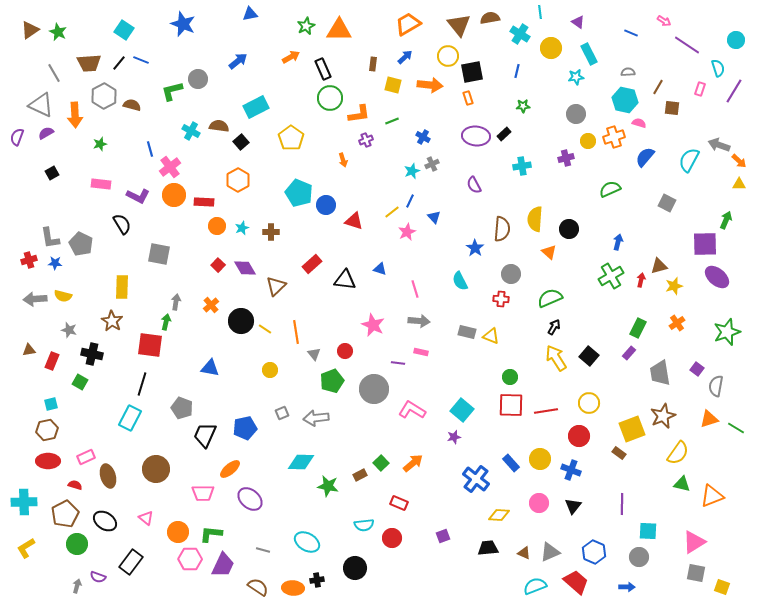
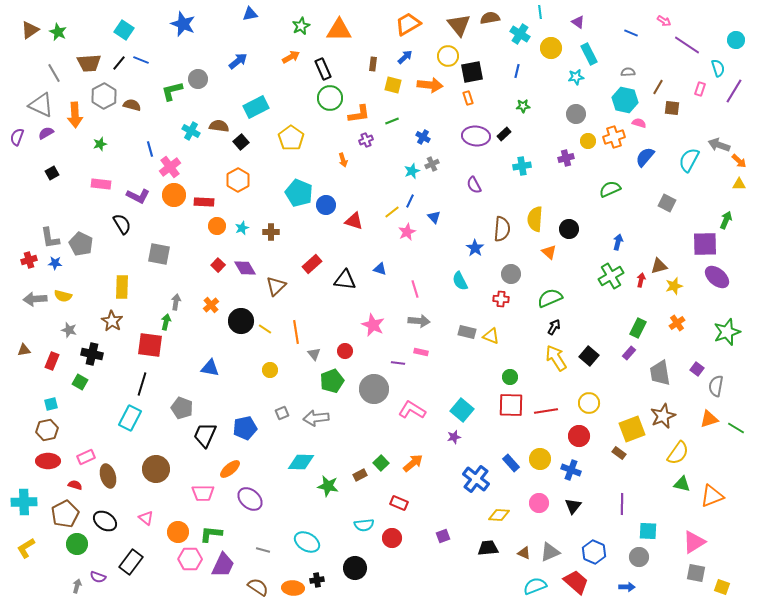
green star at (306, 26): moved 5 px left
brown triangle at (29, 350): moved 5 px left
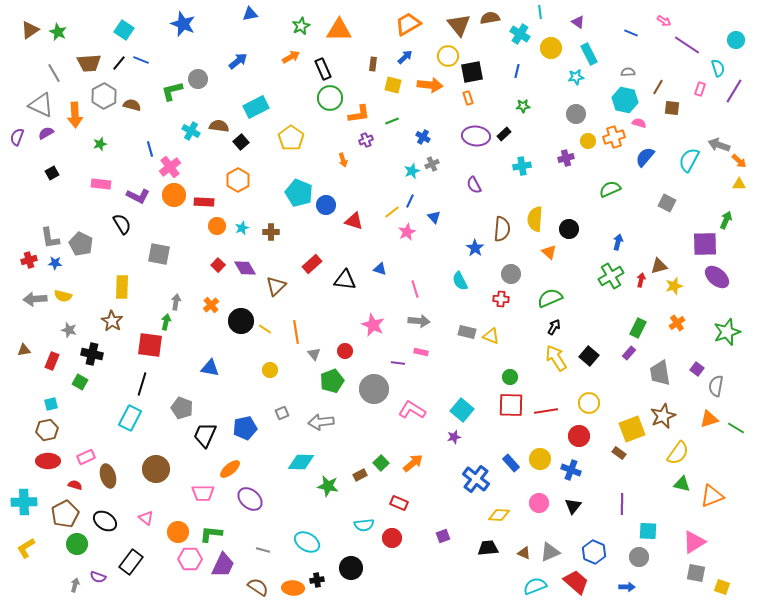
gray arrow at (316, 418): moved 5 px right, 4 px down
black circle at (355, 568): moved 4 px left
gray arrow at (77, 586): moved 2 px left, 1 px up
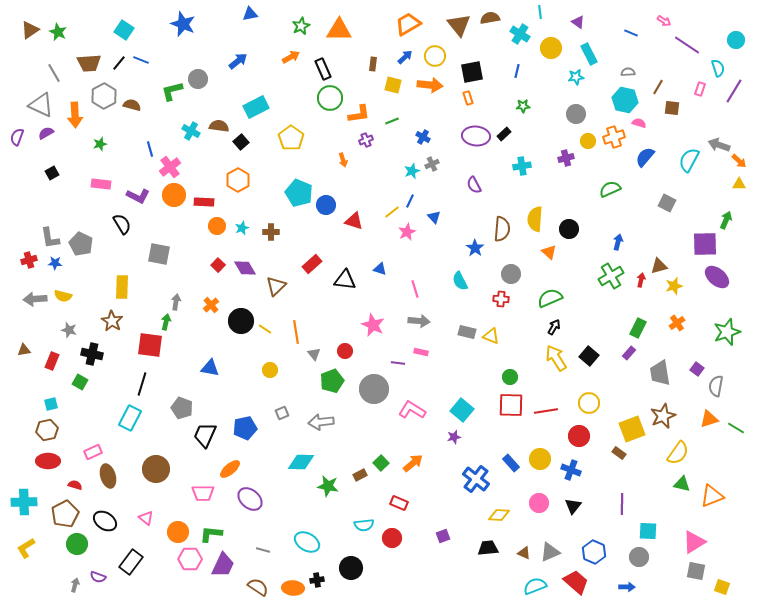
yellow circle at (448, 56): moved 13 px left
pink rectangle at (86, 457): moved 7 px right, 5 px up
gray square at (696, 573): moved 2 px up
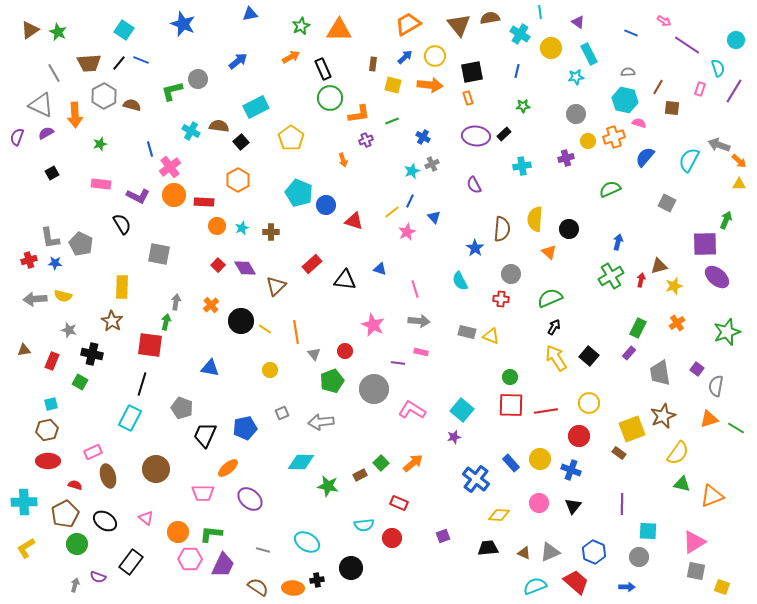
orange ellipse at (230, 469): moved 2 px left, 1 px up
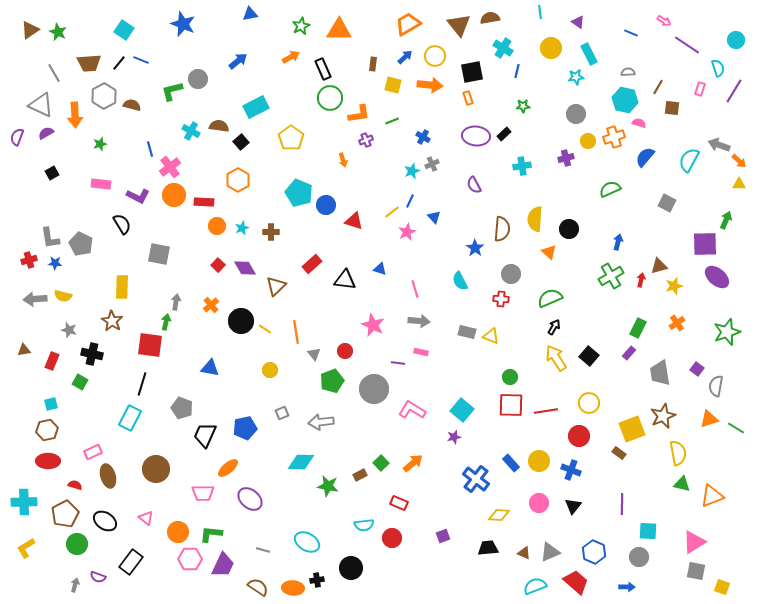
cyan cross at (520, 34): moved 17 px left, 14 px down
yellow semicircle at (678, 453): rotated 45 degrees counterclockwise
yellow circle at (540, 459): moved 1 px left, 2 px down
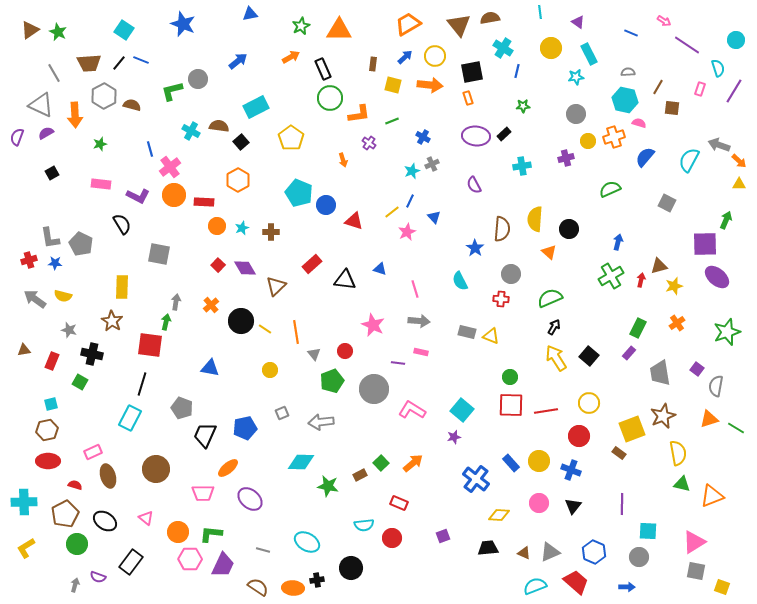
purple cross at (366, 140): moved 3 px right, 3 px down; rotated 32 degrees counterclockwise
gray arrow at (35, 299): rotated 40 degrees clockwise
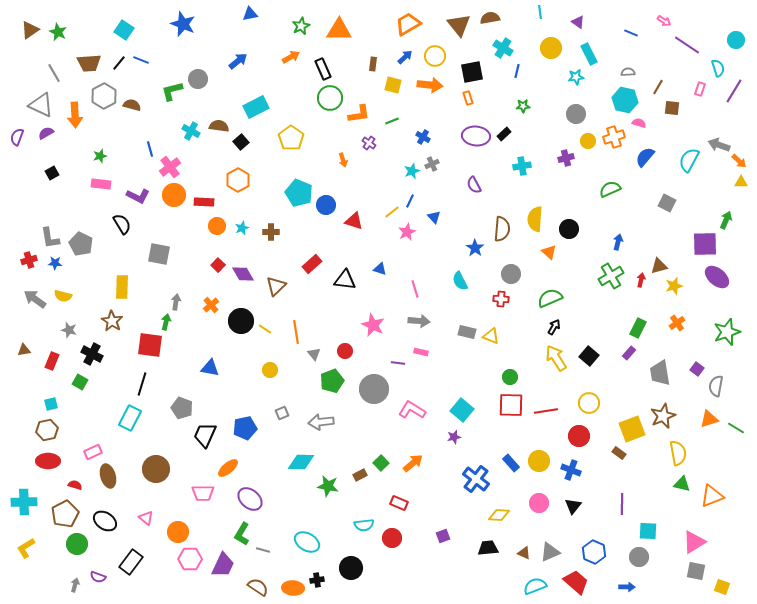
green star at (100, 144): moved 12 px down
yellow triangle at (739, 184): moved 2 px right, 2 px up
purple diamond at (245, 268): moved 2 px left, 6 px down
black cross at (92, 354): rotated 15 degrees clockwise
green L-shape at (211, 534): moved 31 px right; rotated 65 degrees counterclockwise
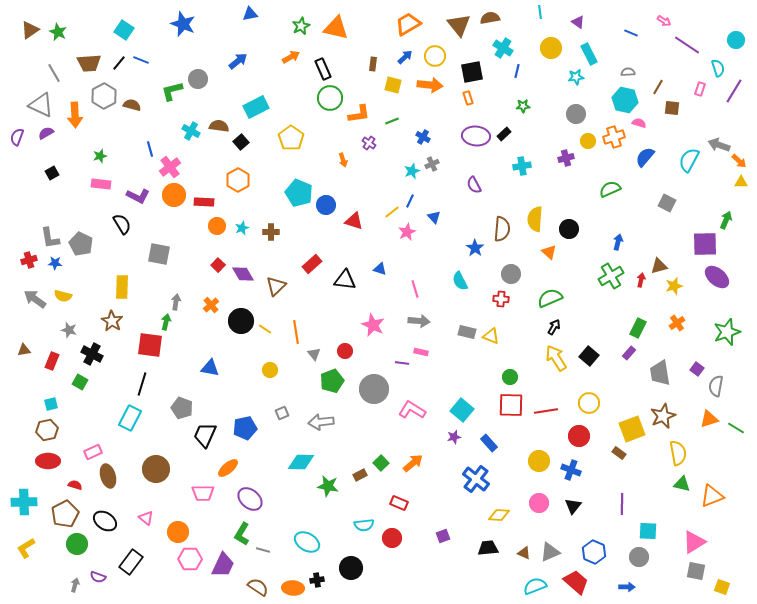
orange triangle at (339, 30): moved 3 px left, 2 px up; rotated 12 degrees clockwise
purple line at (398, 363): moved 4 px right
blue rectangle at (511, 463): moved 22 px left, 20 px up
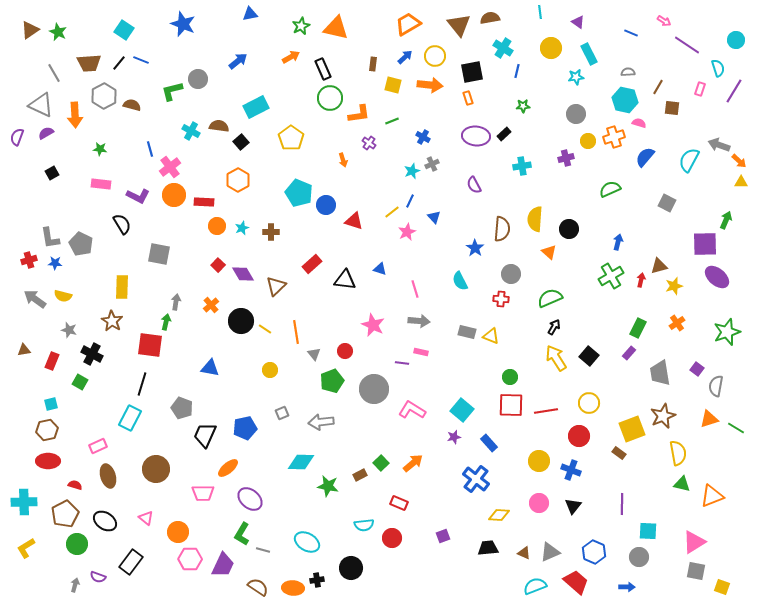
green star at (100, 156): moved 7 px up; rotated 24 degrees clockwise
pink rectangle at (93, 452): moved 5 px right, 6 px up
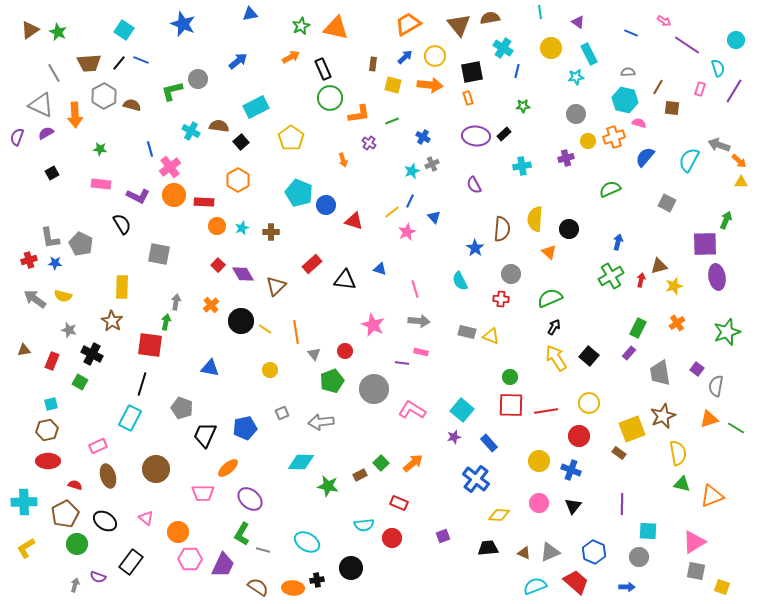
purple ellipse at (717, 277): rotated 40 degrees clockwise
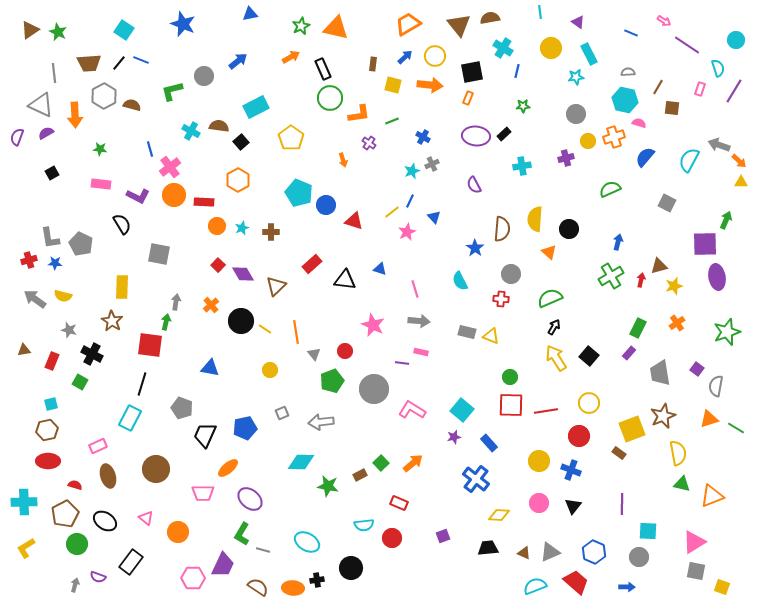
gray line at (54, 73): rotated 24 degrees clockwise
gray circle at (198, 79): moved 6 px right, 3 px up
orange rectangle at (468, 98): rotated 40 degrees clockwise
pink hexagon at (190, 559): moved 3 px right, 19 px down
